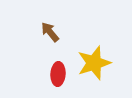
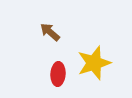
brown arrow: rotated 10 degrees counterclockwise
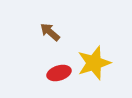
red ellipse: moved 1 px right, 1 px up; rotated 70 degrees clockwise
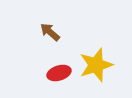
yellow star: moved 2 px right, 2 px down
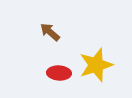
red ellipse: rotated 20 degrees clockwise
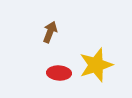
brown arrow: rotated 70 degrees clockwise
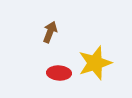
yellow star: moved 1 px left, 2 px up
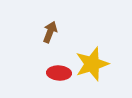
yellow star: moved 3 px left, 1 px down
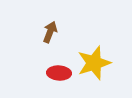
yellow star: moved 2 px right, 1 px up
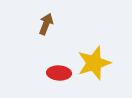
brown arrow: moved 4 px left, 8 px up
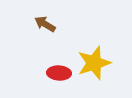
brown arrow: moved 1 px left; rotated 80 degrees counterclockwise
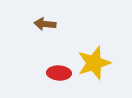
brown arrow: rotated 25 degrees counterclockwise
